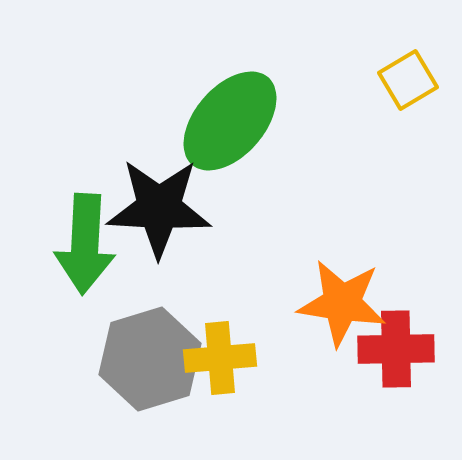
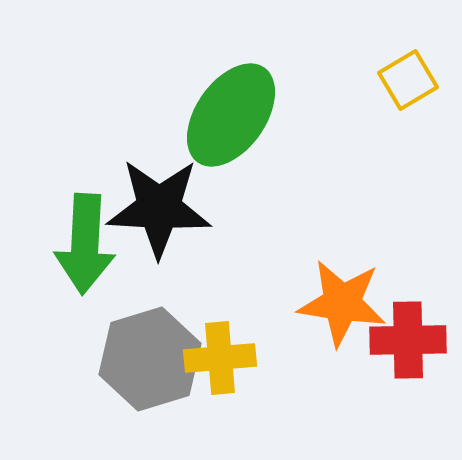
green ellipse: moved 1 px right, 6 px up; rotated 6 degrees counterclockwise
red cross: moved 12 px right, 9 px up
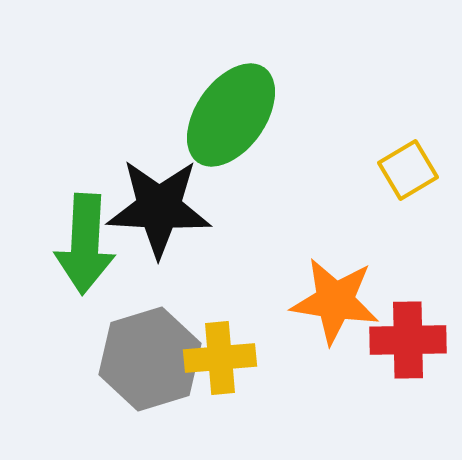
yellow square: moved 90 px down
orange star: moved 7 px left, 2 px up
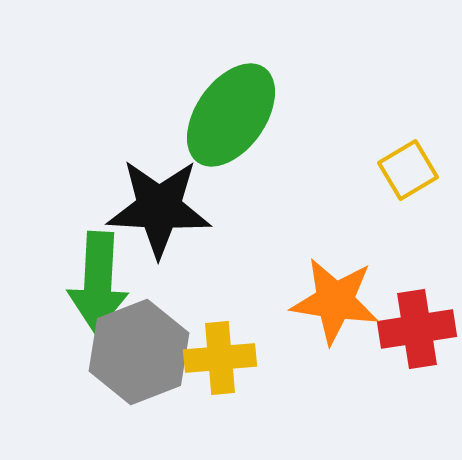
green arrow: moved 13 px right, 38 px down
red cross: moved 9 px right, 11 px up; rotated 8 degrees counterclockwise
gray hexagon: moved 11 px left, 7 px up; rotated 4 degrees counterclockwise
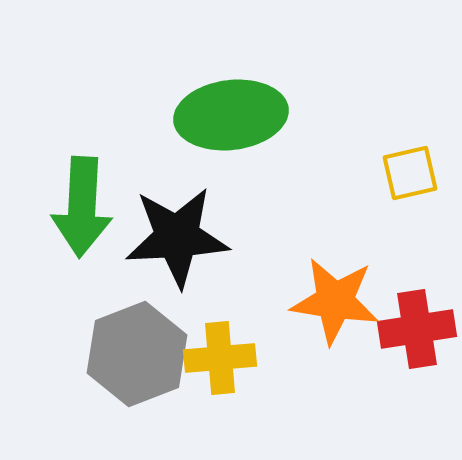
green ellipse: rotated 48 degrees clockwise
yellow square: moved 2 px right, 3 px down; rotated 18 degrees clockwise
black star: moved 18 px right, 29 px down; rotated 6 degrees counterclockwise
green arrow: moved 16 px left, 75 px up
gray hexagon: moved 2 px left, 2 px down
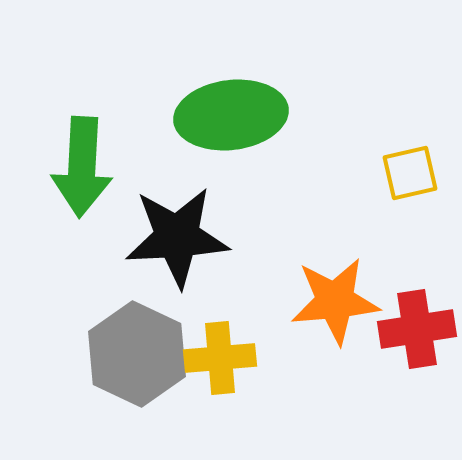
green arrow: moved 40 px up
orange star: rotated 14 degrees counterclockwise
gray hexagon: rotated 14 degrees counterclockwise
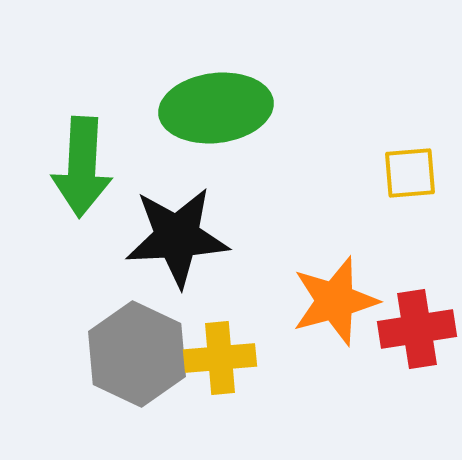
green ellipse: moved 15 px left, 7 px up
yellow square: rotated 8 degrees clockwise
orange star: rotated 10 degrees counterclockwise
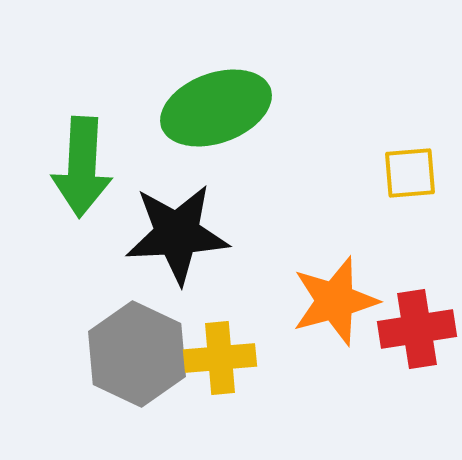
green ellipse: rotated 13 degrees counterclockwise
black star: moved 3 px up
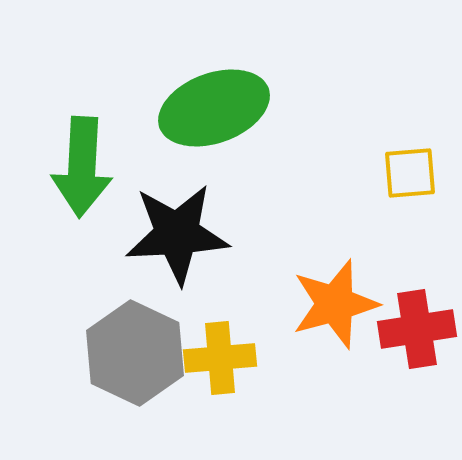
green ellipse: moved 2 px left
orange star: moved 3 px down
gray hexagon: moved 2 px left, 1 px up
